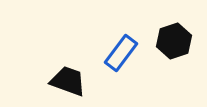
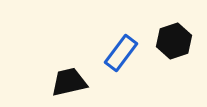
black trapezoid: moved 1 px right, 1 px down; rotated 33 degrees counterclockwise
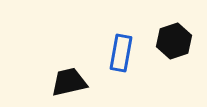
blue rectangle: rotated 27 degrees counterclockwise
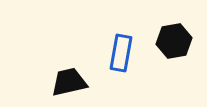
black hexagon: rotated 8 degrees clockwise
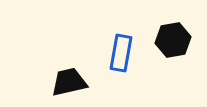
black hexagon: moved 1 px left, 1 px up
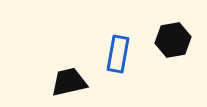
blue rectangle: moved 3 px left, 1 px down
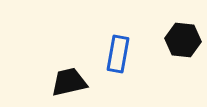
black hexagon: moved 10 px right; rotated 16 degrees clockwise
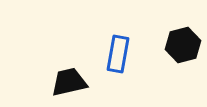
black hexagon: moved 5 px down; rotated 20 degrees counterclockwise
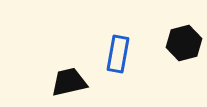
black hexagon: moved 1 px right, 2 px up
